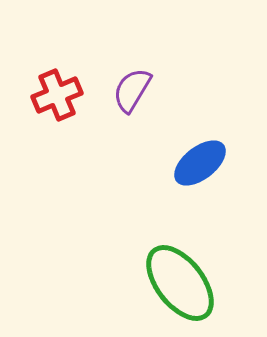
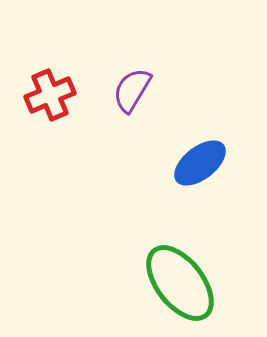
red cross: moved 7 px left
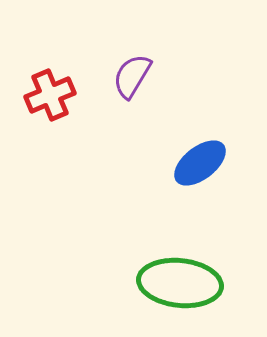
purple semicircle: moved 14 px up
green ellipse: rotated 46 degrees counterclockwise
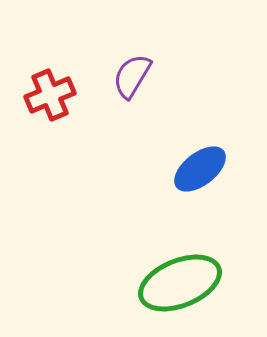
blue ellipse: moved 6 px down
green ellipse: rotated 28 degrees counterclockwise
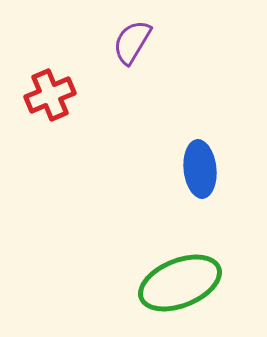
purple semicircle: moved 34 px up
blue ellipse: rotated 58 degrees counterclockwise
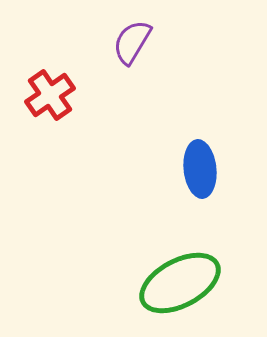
red cross: rotated 12 degrees counterclockwise
green ellipse: rotated 6 degrees counterclockwise
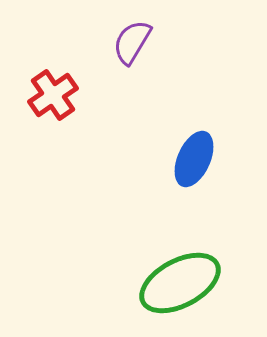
red cross: moved 3 px right
blue ellipse: moved 6 px left, 10 px up; rotated 30 degrees clockwise
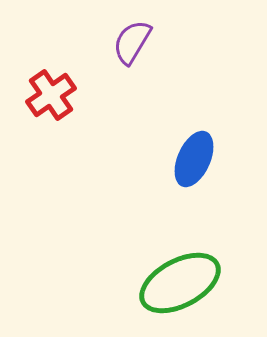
red cross: moved 2 px left
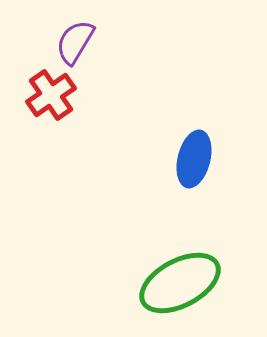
purple semicircle: moved 57 px left
blue ellipse: rotated 10 degrees counterclockwise
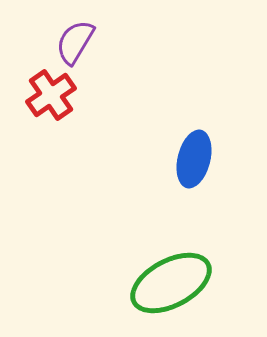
green ellipse: moved 9 px left
